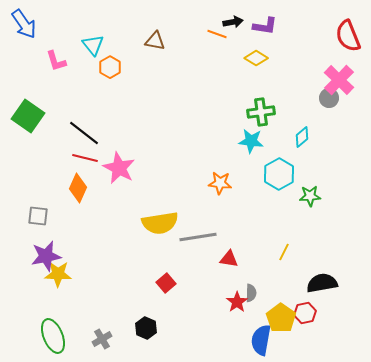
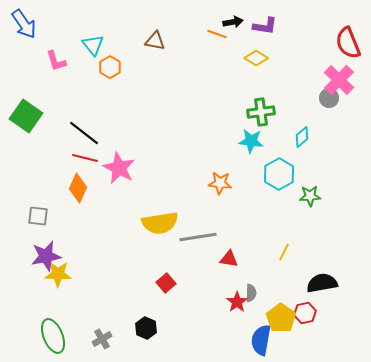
red semicircle: moved 7 px down
green square: moved 2 px left
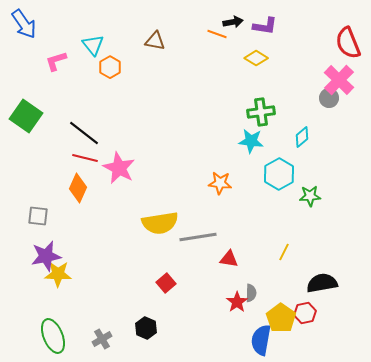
pink L-shape: rotated 90 degrees clockwise
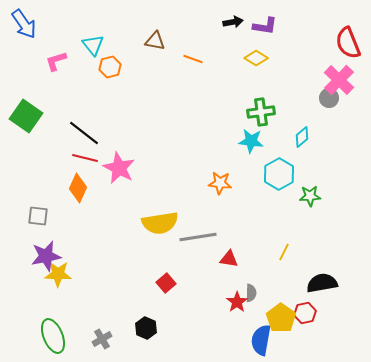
orange line: moved 24 px left, 25 px down
orange hexagon: rotated 15 degrees clockwise
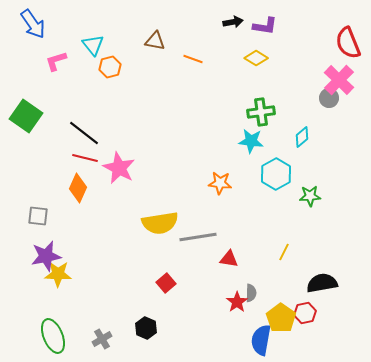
blue arrow: moved 9 px right
cyan hexagon: moved 3 px left
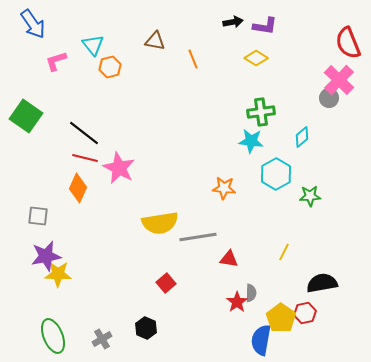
orange line: rotated 48 degrees clockwise
orange star: moved 4 px right, 5 px down
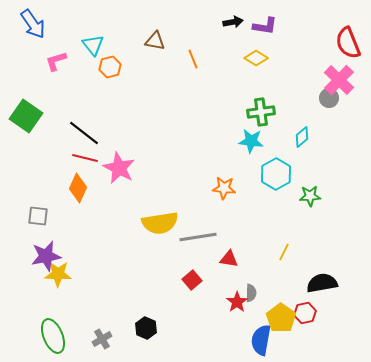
red square: moved 26 px right, 3 px up
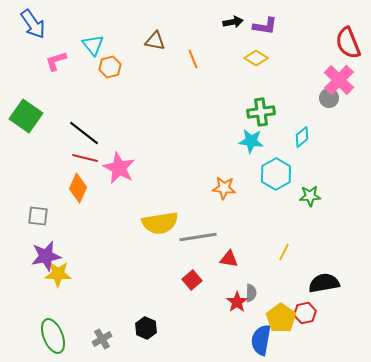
black semicircle: moved 2 px right
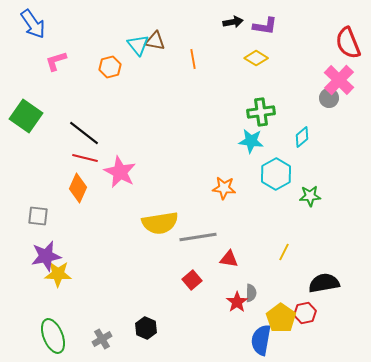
cyan triangle: moved 45 px right
orange line: rotated 12 degrees clockwise
pink star: moved 1 px right, 4 px down
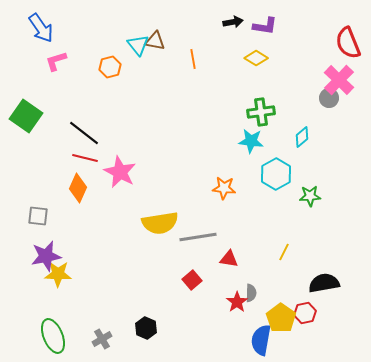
blue arrow: moved 8 px right, 4 px down
